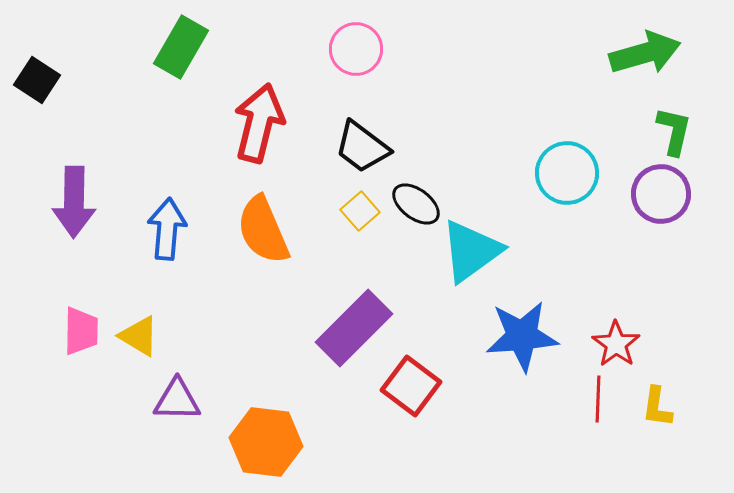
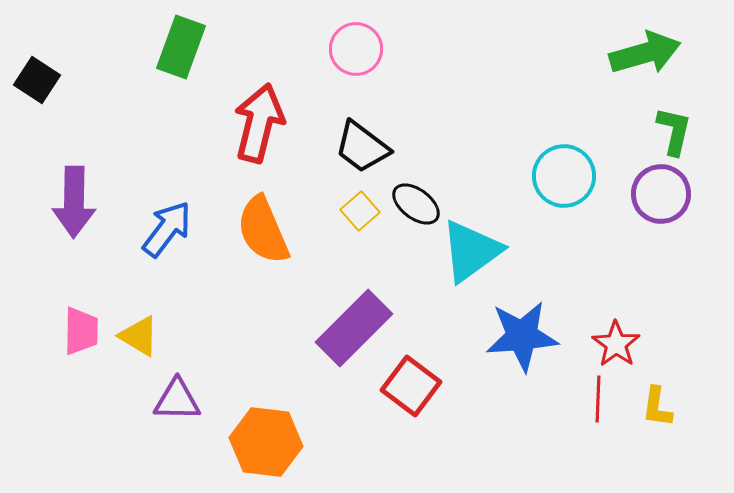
green rectangle: rotated 10 degrees counterclockwise
cyan circle: moved 3 px left, 3 px down
blue arrow: rotated 32 degrees clockwise
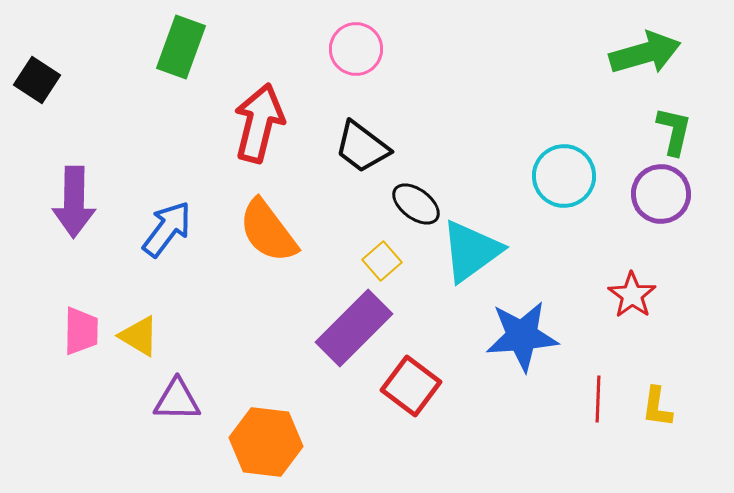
yellow square: moved 22 px right, 50 px down
orange semicircle: moved 5 px right, 1 px down; rotated 14 degrees counterclockwise
red star: moved 16 px right, 49 px up
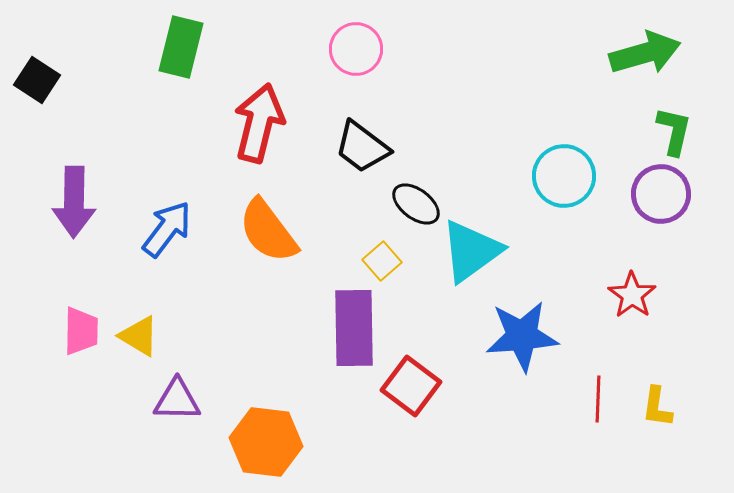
green rectangle: rotated 6 degrees counterclockwise
purple rectangle: rotated 46 degrees counterclockwise
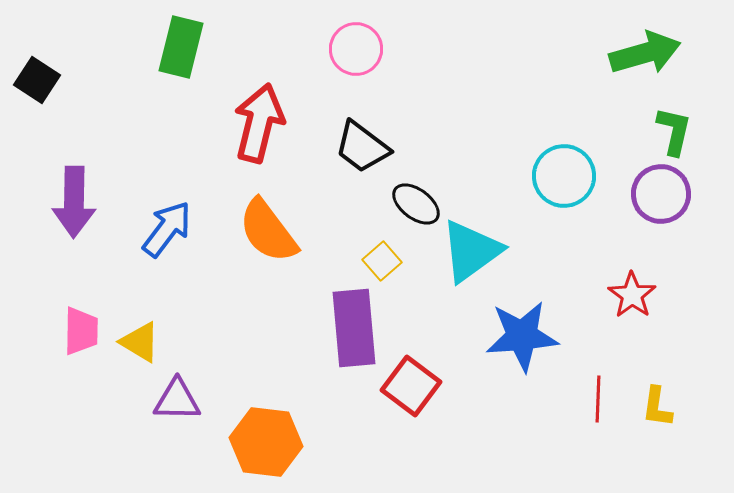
purple rectangle: rotated 4 degrees counterclockwise
yellow triangle: moved 1 px right, 6 px down
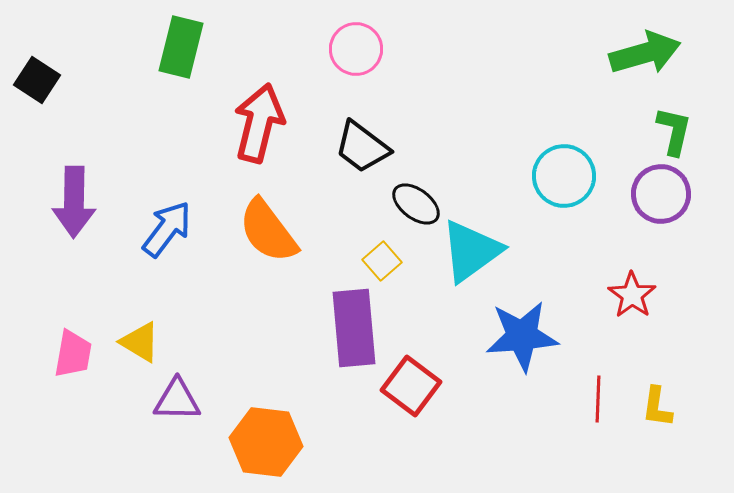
pink trapezoid: moved 8 px left, 23 px down; rotated 9 degrees clockwise
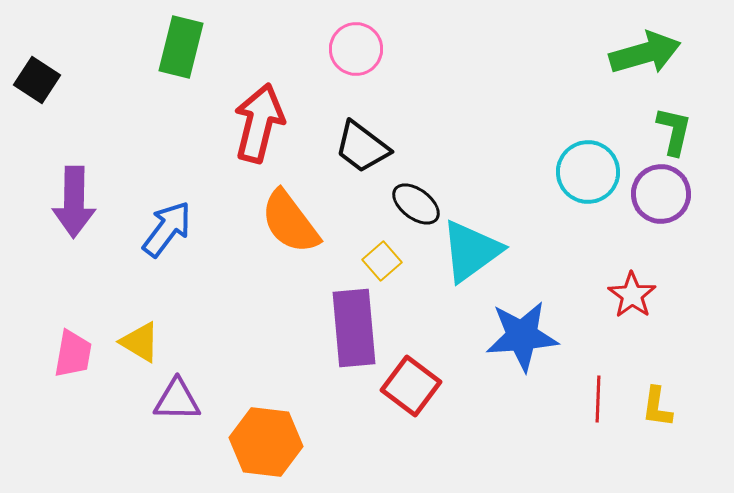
cyan circle: moved 24 px right, 4 px up
orange semicircle: moved 22 px right, 9 px up
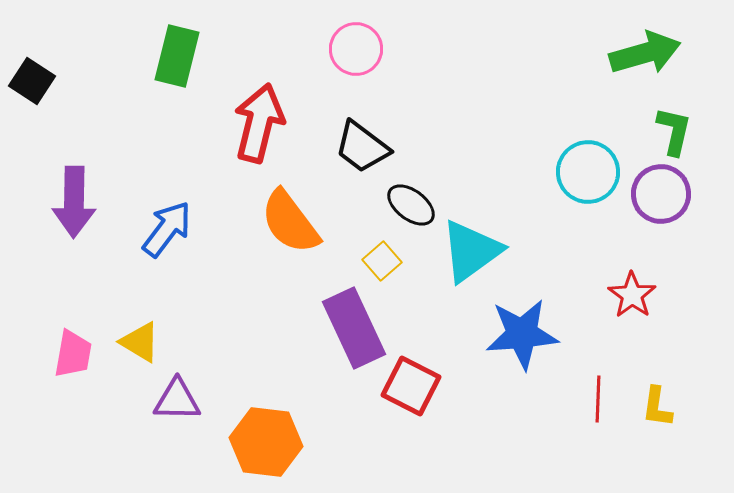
green rectangle: moved 4 px left, 9 px down
black square: moved 5 px left, 1 px down
black ellipse: moved 5 px left, 1 px down
purple rectangle: rotated 20 degrees counterclockwise
blue star: moved 2 px up
red square: rotated 10 degrees counterclockwise
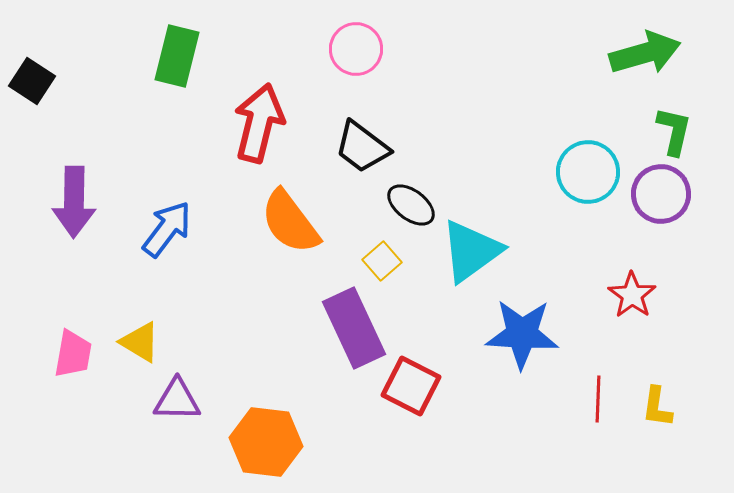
blue star: rotated 8 degrees clockwise
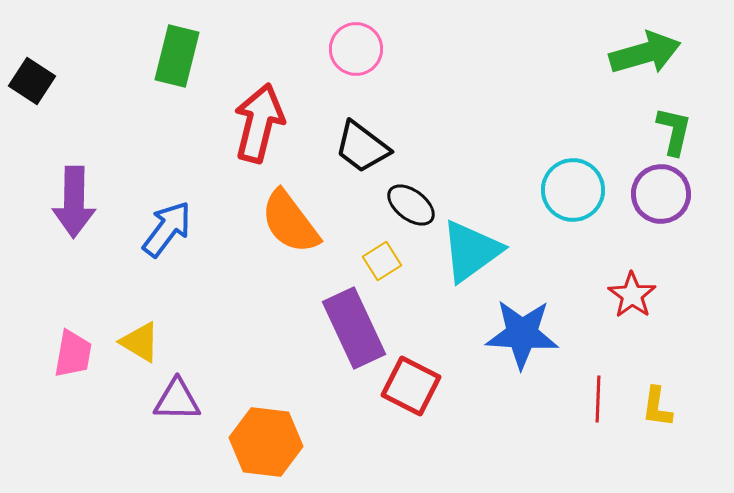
cyan circle: moved 15 px left, 18 px down
yellow square: rotated 9 degrees clockwise
